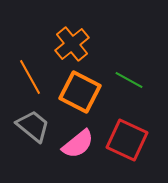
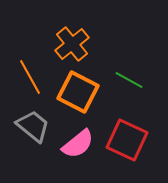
orange square: moved 2 px left
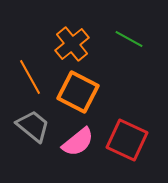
green line: moved 41 px up
pink semicircle: moved 2 px up
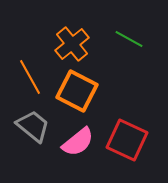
orange square: moved 1 px left, 1 px up
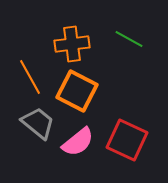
orange cross: rotated 32 degrees clockwise
gray trapezoid: moved 5 px right, 3 px up
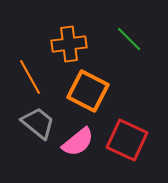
green line: rotated 16 degrees clockwise
orange cross: moved 3 px left
orange square: moved 11 px right
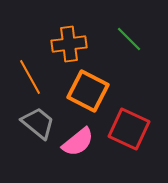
red square: moved 2 px right, 11 px up
